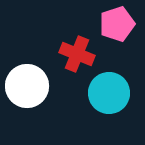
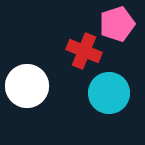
red cross: moved 7 px right, 3 px up
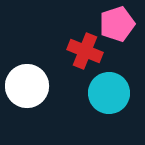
red cross: moved 1 px right
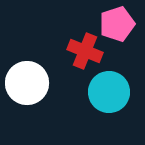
white circle: moved 3 px up
cyan circle: moved 1 px up
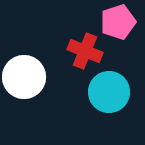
pink pentagon: moved 1 px right, 2 px up
white circle: moved 3 px left, 6 px up
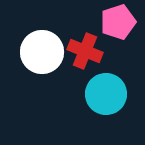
white circle: moved 18 px right, 25 px up
cyan circle: moved 3 px left, 2 px down
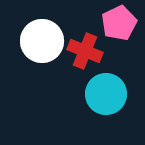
pink pentagon: moved 1 px right, 1 px down; rotated 8 degrees counterclockwise
white circle: moved 11 px up
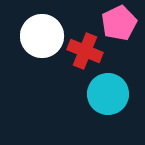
white circle: moved 5 px up
cyan circle: moved 2 px right
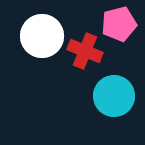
pink pentagon: moved 1 px down; rotated 12 degrees clockwise
cyan circle: moved 6 px right, 2 px down
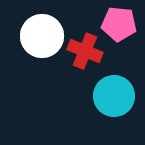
pink pentagon: rotated 20 degrees clockwise
